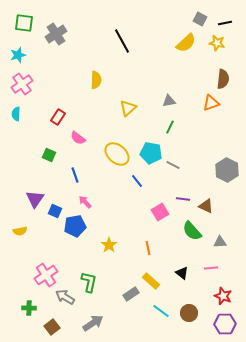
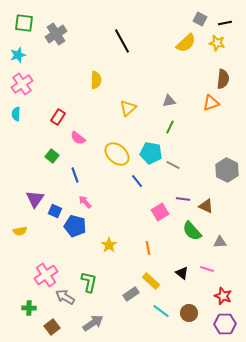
green square at (49, 155): moved 3 px right, 1 px down; rotated 16 degrees clockwise
blue pentagon at (75, 226): rotated 25 degrees clockwise
pink line at (211, 268): moved 4 px left, 1 px down; rotated 24 degrees clockwise
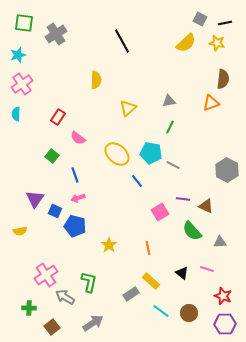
pink arrow at (85, 202): moved 7 px left, 4 px up; rotated 64 degrees counterclockwise
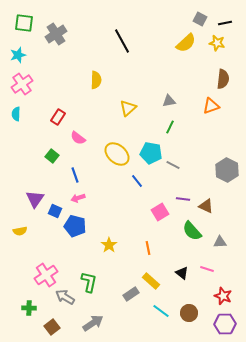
orange triangle at (211, 103): moved 3 px down
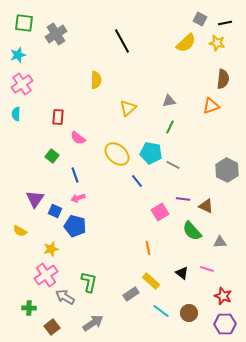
red rectangle at (58, 117): rotated 28 degrees counterclockwise
yellow semicircle at (20, 231): rotated 40 degrees clockwise
yellow star at (109, 245): moved 58 px left, 4 px down; rotated 21 degrees clockwise
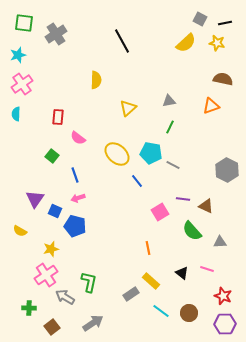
brown semicircle at (223, 79): rotated 84 degrees counterclockwise
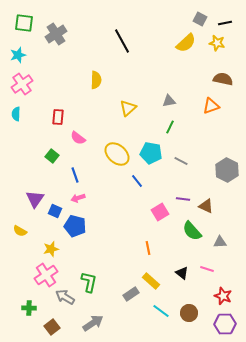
gray line at (173, 165): moved 8 px right, 4 px up
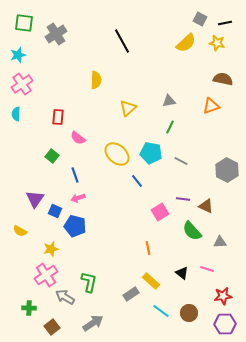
red star at (223, 296): rotated 30 degrees counterclockwise
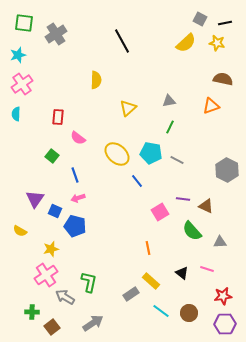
gray line at (181, 161): moved 4 px left, 1 px up
green cross at (29, 308): moved 3 px right, 4 px down
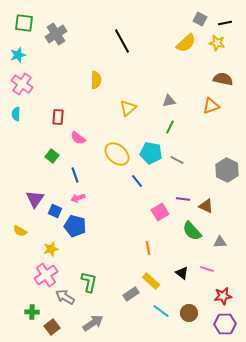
pink cross at (22, 84): rotated 20 degrees counterclockwise
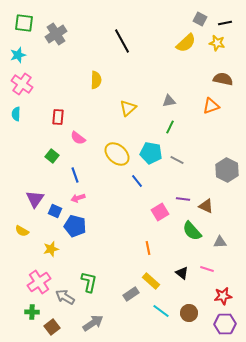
yellow semicircle at (20, 231): moved 2 px right
pink cross at (46, 275): moved 7 px left, 7 px down
